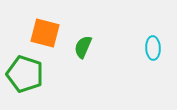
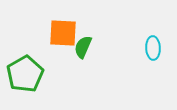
orange square: moved 18 px right; rotated 12 degrees counterclockwise
green pentagon: rotated 24 degrees clockwise
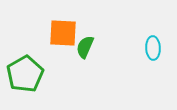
green semicircle: moved 2 px right
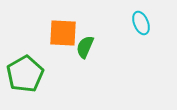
cyan ellipse: moved 12 px left, 25 px up; rotated 20 degrees counterclockwise
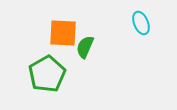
green pentagon: moved 22 px right
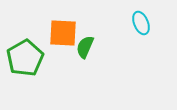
green pentagon: moved 22 px left, 16 px up
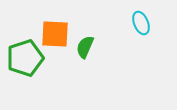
orange square: moved 8 px left, 1 px down
green pentagon: rotated 12 degrees clockwise
